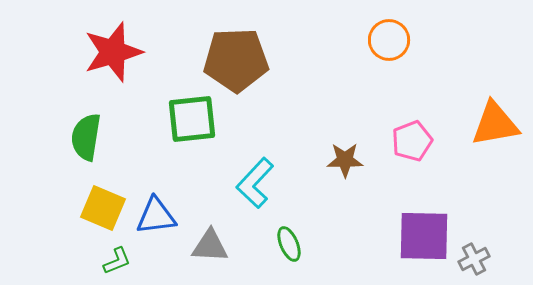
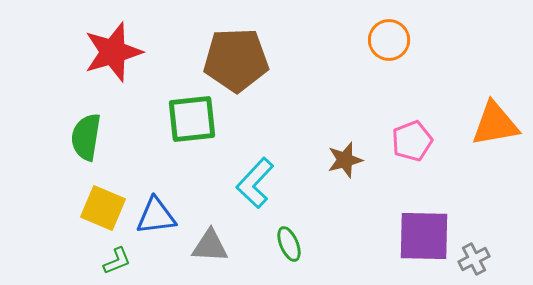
brown star: rotated 15 degrees counterclockwise
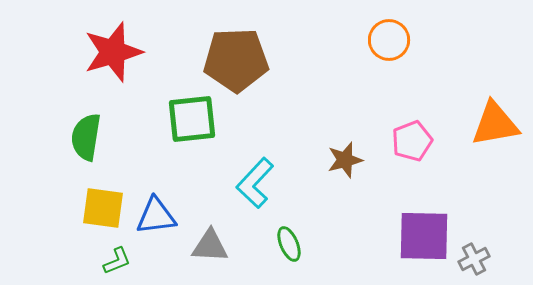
yellow square: rotated 15 degrees counterclockwise
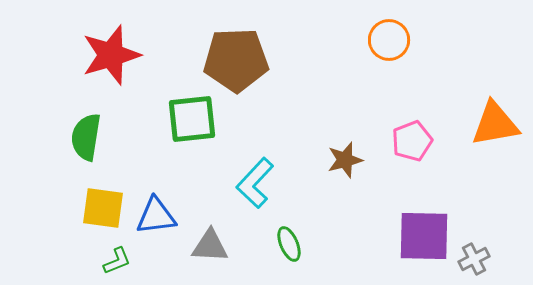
red star: moved 2 px left, 3 px down
